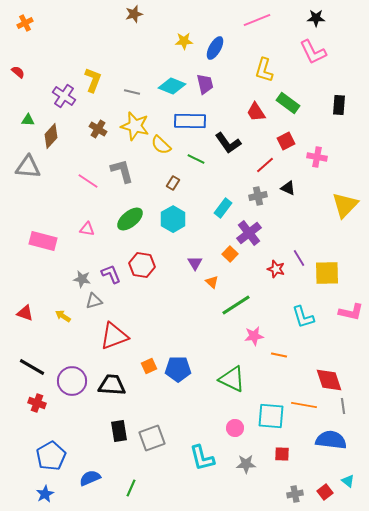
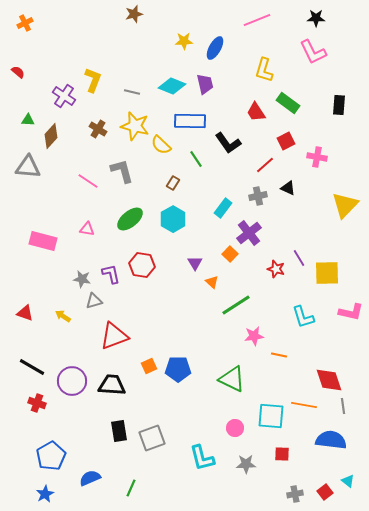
green line at (196, 159): rotated 30 degrees clockwise
purple L-shape at (111, 274): rotated 10 degrees clockwise
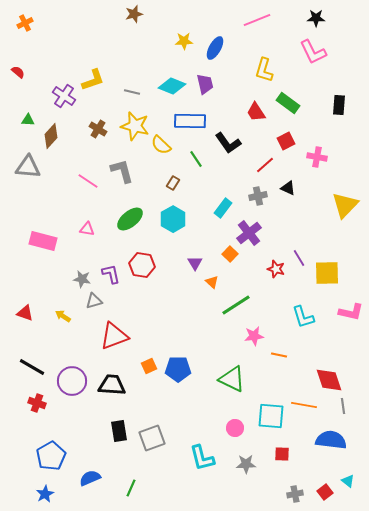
yellow L-shape at (93, 80): rotated 50 degrees clockwise
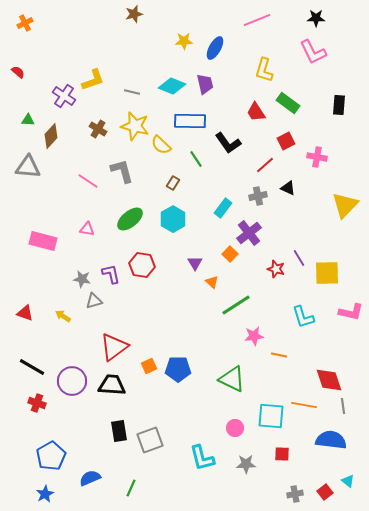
red triangle at (114, 336): moved 11 px down; rotated 16 degrees counterclockwise
gray square at (152, 438): moved 2 px left, 2 px down
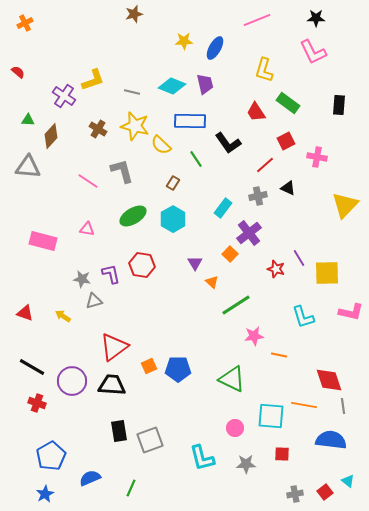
green ellipse at (130, 219): moved 3 px right, 3 px up; rotated 8 degrees clockwise
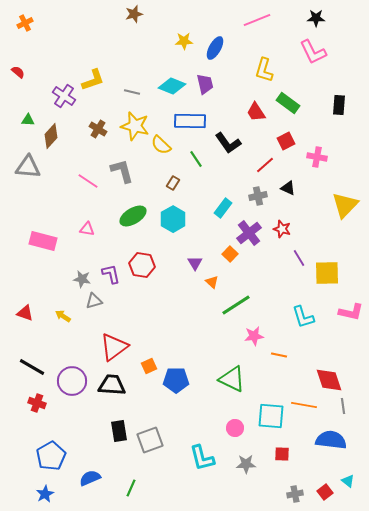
red star at (276, 269): moved 6 px right, 40 px up
blue pentagon at (178, 369): moved 2 px left, 11 px down
